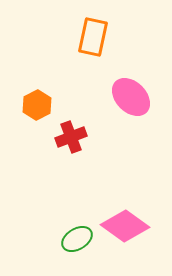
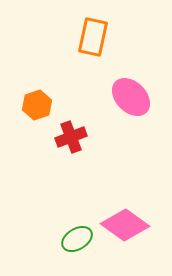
orange hexagon: rotated 8 degrees clockwise
pink diamond: moved 1 px up
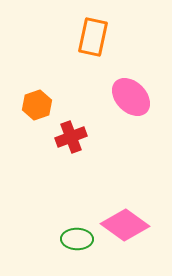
green ellipse: rotated 32 degrees clockwise
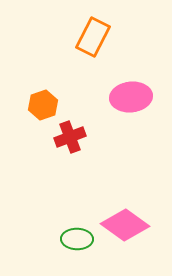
orange rectangle: rotated 15 degrees clockwise
pink ellipse: rotated 51 degrees counterclockwise
orange hexagon: moved 6 px right
red cross: moved 1 px left
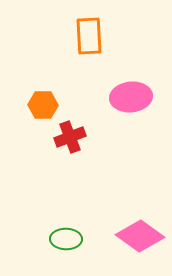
orange rectangle: moved 4 px left, 1 px up; rotated 30 degrees counterclockwise
orange hexagon: rotated 20 degrees clockwise
pink diamond: moved 15 px right, 11 px down
green ellipse: moved 11 px left
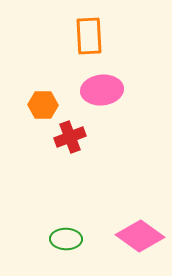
pink ellipse: moved 29 px left, 7 px up
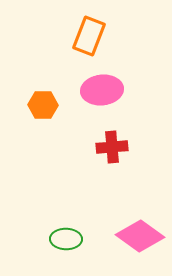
orange rectangle: rotated 24 degrees clockwise
red cross: moved 42 px right, 10 px down; rotated 16 degrees clockwise
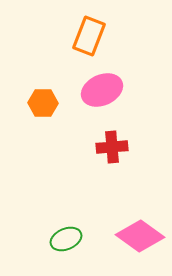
pink ellipse: rotated 18 degrees counterclockwise
orange hexagon: moved 2 px up
green ellipse: rotated 24 degrees counterclockwise
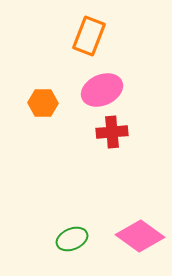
red cross: moved 15 px up
green ellipse: moved 6 px right
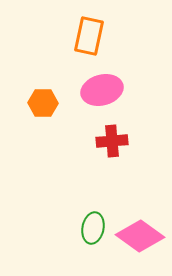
orange rectangle: rotated 9 degrees counterclockwise
pink ellipse: rotated 9 degrees clockwise
red cross: moved 9 px down
green ellipse: moved 21 px right, 11 px up; rotated 56 degrees counterclockwise
